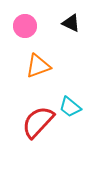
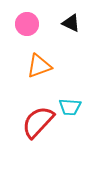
pink circle: moved 2 px right, 2 px up
orange triangle: moved 1 px right
cyan trapezoid: rotated 35 degrees counterclockwise
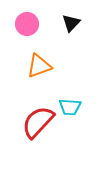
black triangle: rotated 48 degrees clockwise
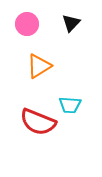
orange triangle: rotated 12 degrees counterclockwise
cyan trapezoid: moved 2 px up
red semicircle: rotated 111 degrees counterclockwise
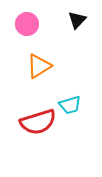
black triangle: moved 6 px right, 3 px up
cyan trapezoid: rotated 20 degrees counterclockwise
red semicircle: rotated 39 degrees counterclockwise
